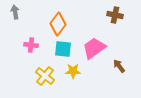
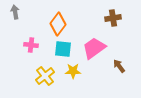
brown cross: moved 2 px left, 3 px down; rotated 21 degrees counterclockwise
yellow cross: rotated 12 degrees clockwise
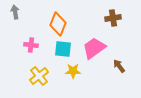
orange diamond: rotated 15 degrees counterclockwise
yellow cross: moved 6 px left
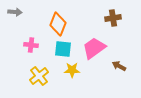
gray arrow: rotated 104 degrees clockwise
brown arrow: rotated 24 degrees counterclockwise
yellow star: moved 1 px left, 1 px up
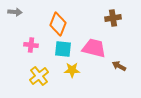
pink trapezoid: rotated 50 degrees clockwise
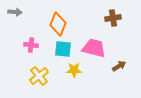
brown arrow: rotated 120 degrees clockwise
yellow star: moved 2 px right
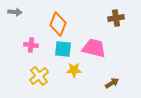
brown cross: moved 3 px right
brown arrow: moved 7 px left, 17 px down
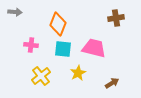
yellow star: moved 4 px right, 3 px down; rotated 28 degrees counterclockwise
yellow cross: moved 2 px right
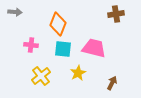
brown cross: moved 4 px up
brown arrow: rotated 32 degrees counterclockwise
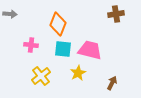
gray arrow: moved 5 px left, 2 px down
pink trapezoid: moved 4 px left, 2 px down
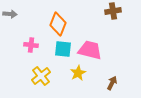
brown cross: moved 3 px left, 3 px up
